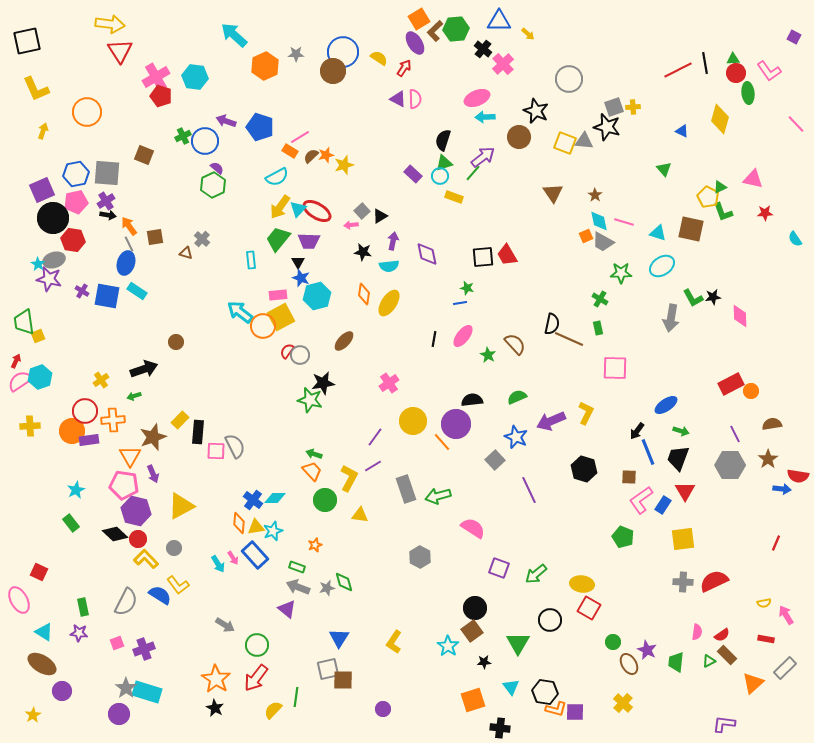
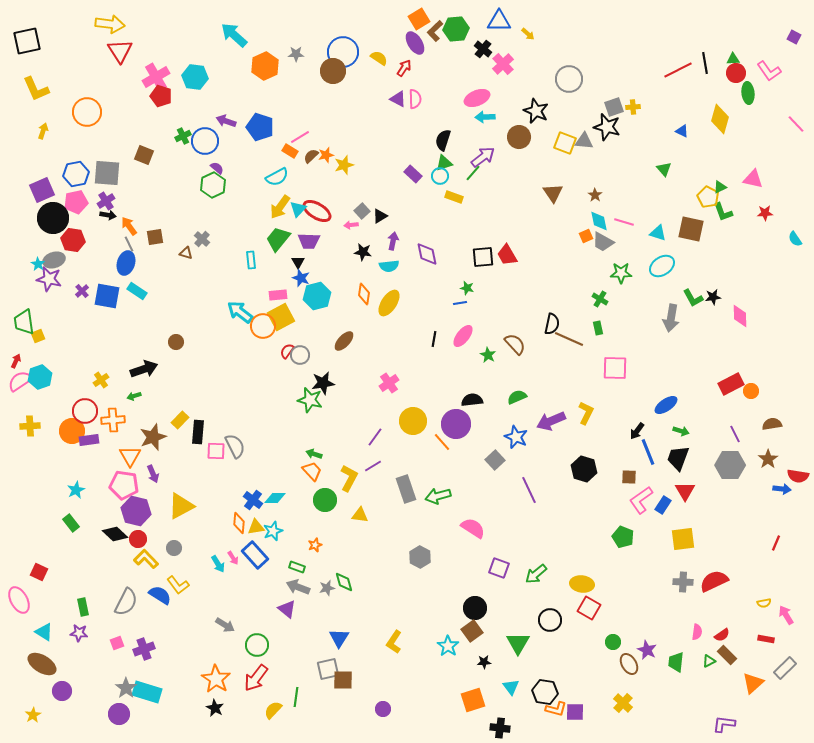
purple cross at (82, 291): rotated 16 degrees clockwise
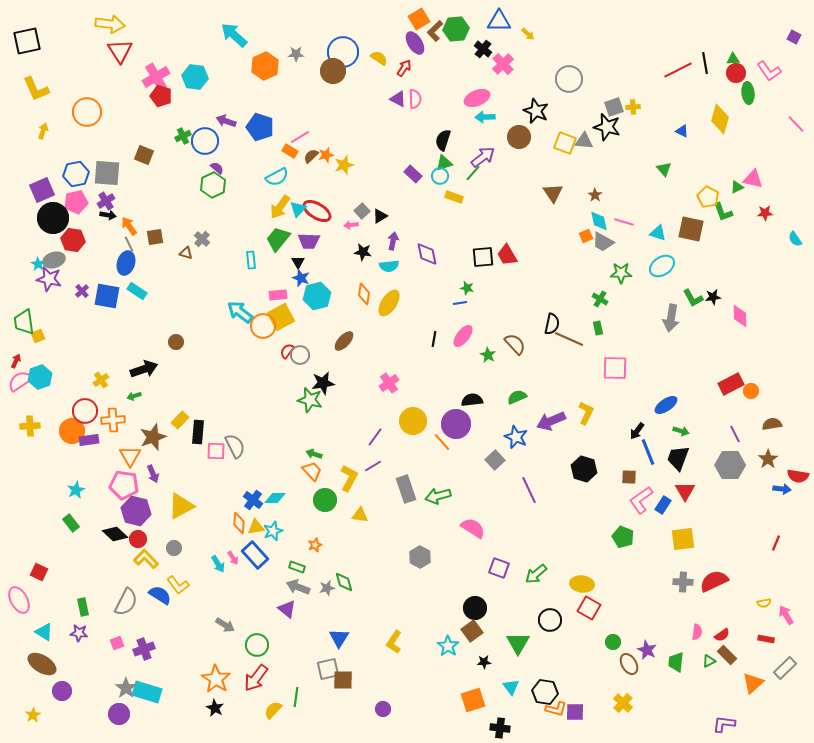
green triangle at (720, 187): moved 17 px right
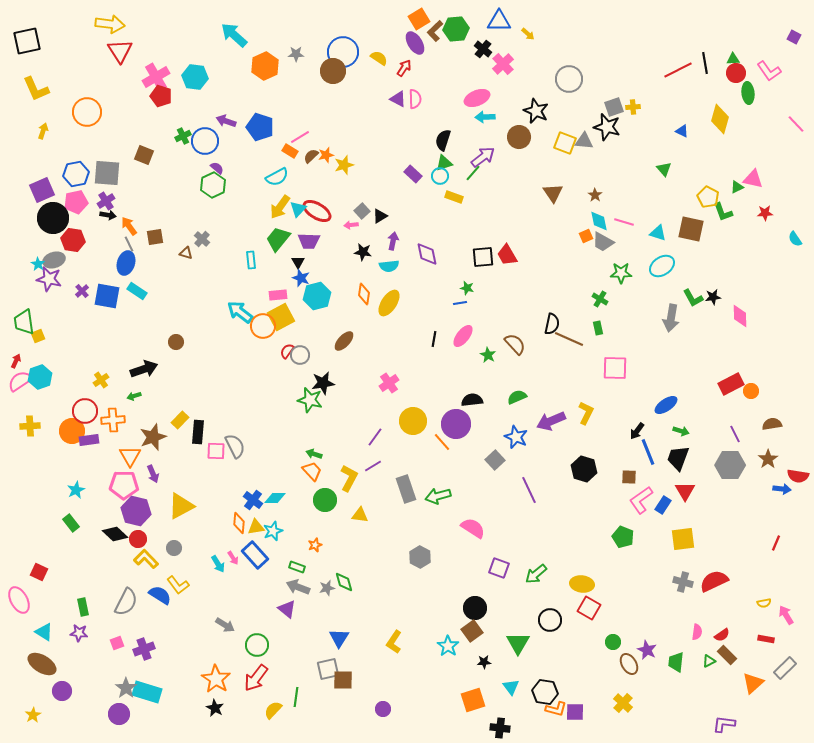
pink pentagon at (124, 485): rotated 8 degrees counterclockwise
gray cross at (683, 582): rotated 12 degrees clockwise
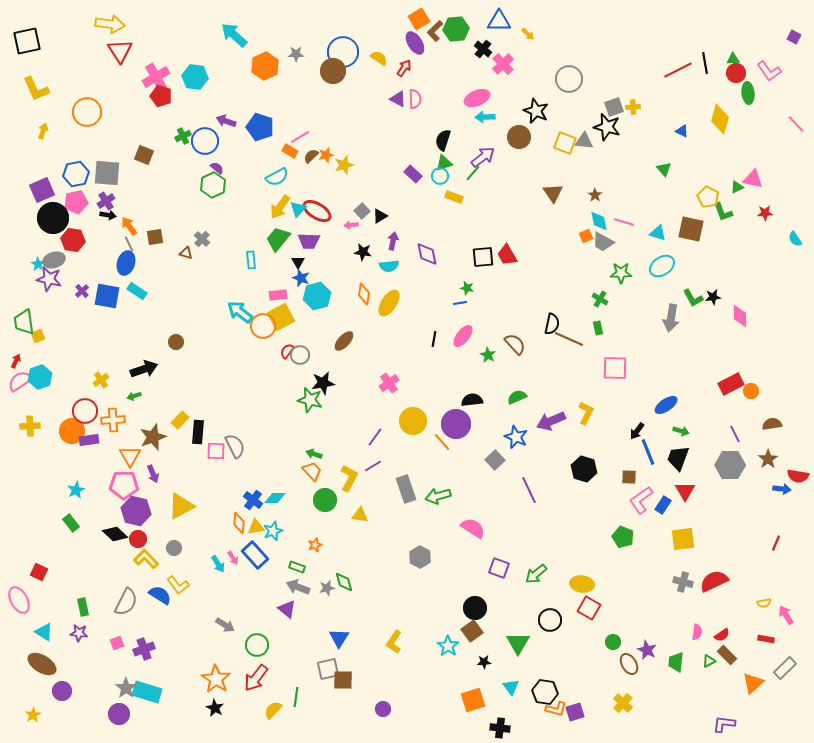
purple square at (575, 712): rotated 18 degrees counterclockwise
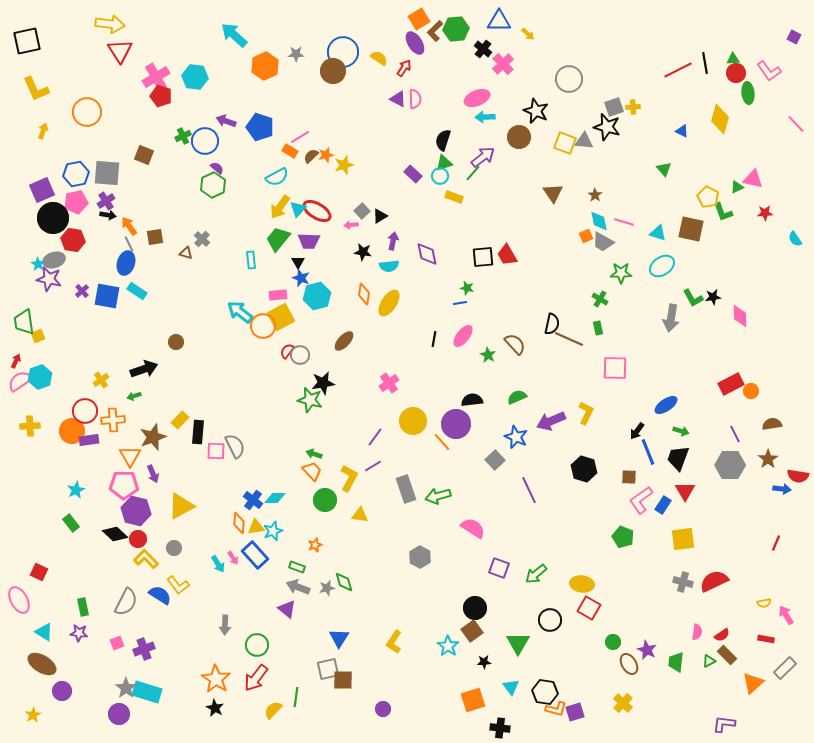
gray arrow at (225, 625): rotated 60 degrees clockwise
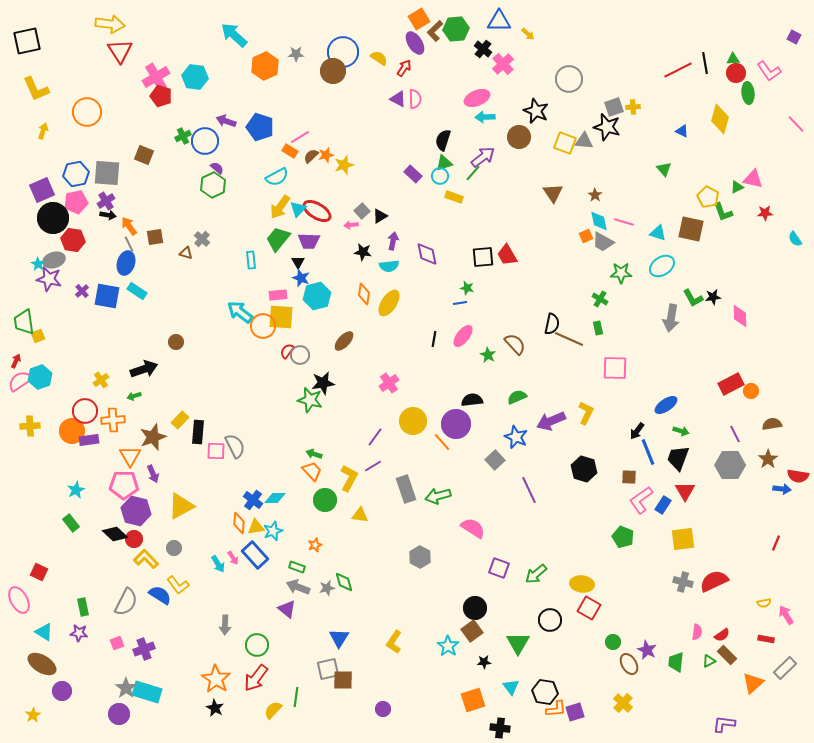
yellow square at (281, 317): rotated 32 degrees clockwise
red circle at (138, 539): moved 4 px left
orange L-shape at (556, 709): rotated 20 degrees counterclockwise
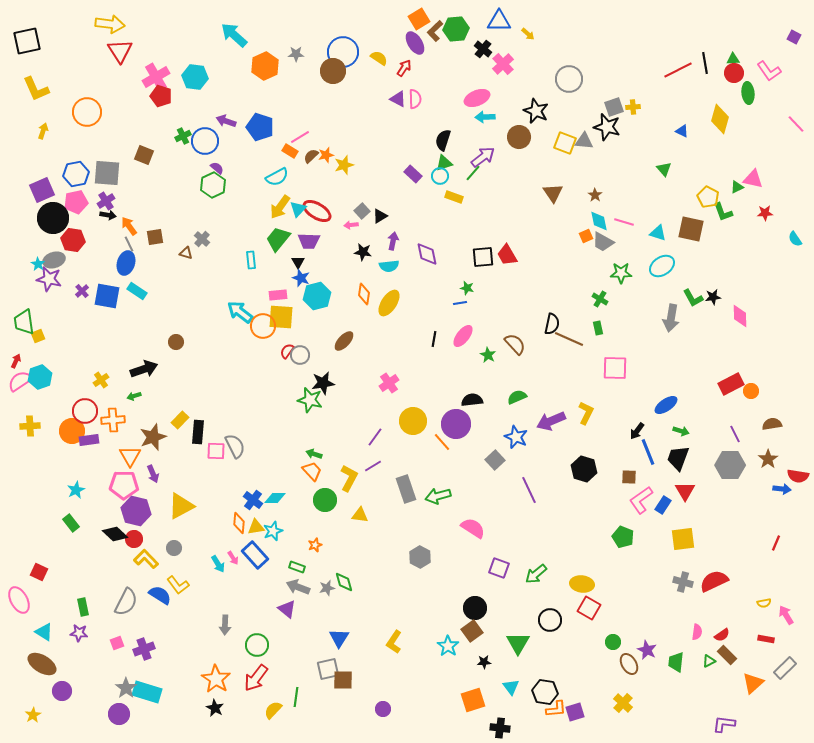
red circle at (736, 73): moved 2 px left
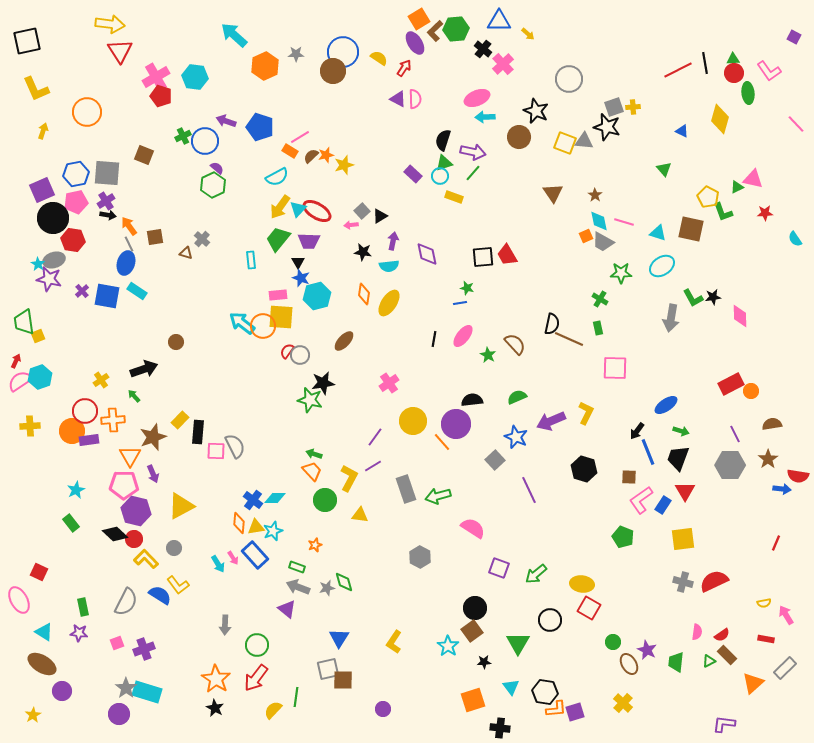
purple arrow at (483, 157): moved 10 px left, 5 px up; rotated 50 degrees clockwise
cyan arrow at (240, 312): moved 2 px right, 11 px down
green arrow at (134, 396): rotated 64 degrees clockwise
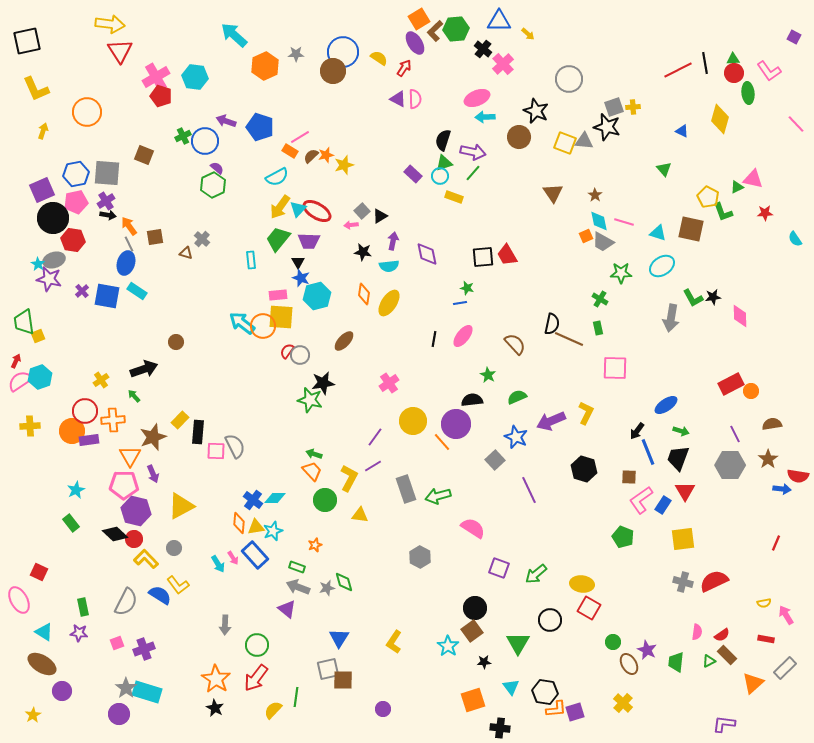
green star at (488, 355): moved 20 px down
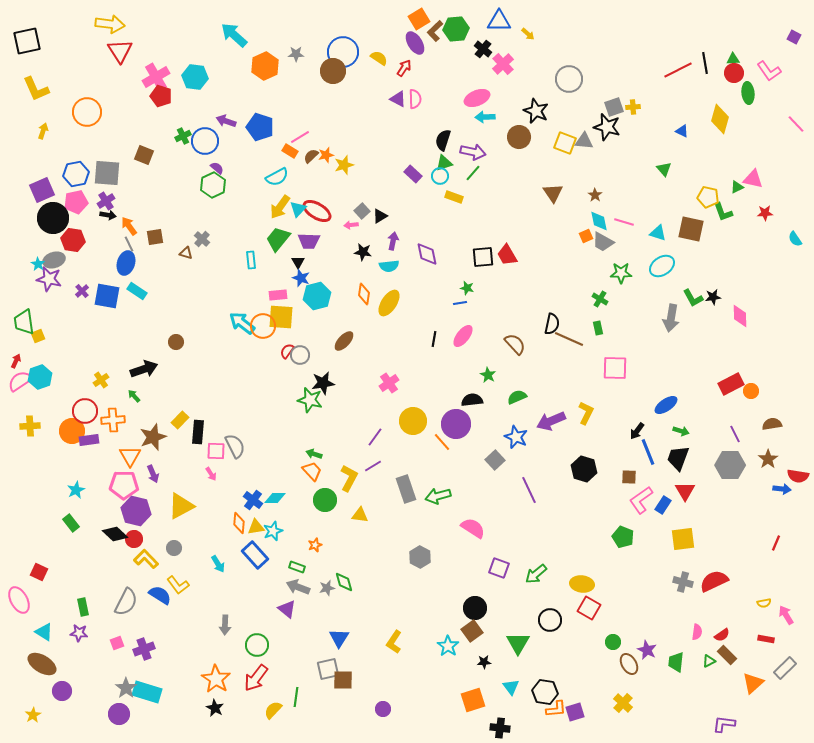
yellow pentagon at (708, 197): rotated 15 degrees counterclockwise
pink arrow at (233, 558): moved 22 px left, 84 px up
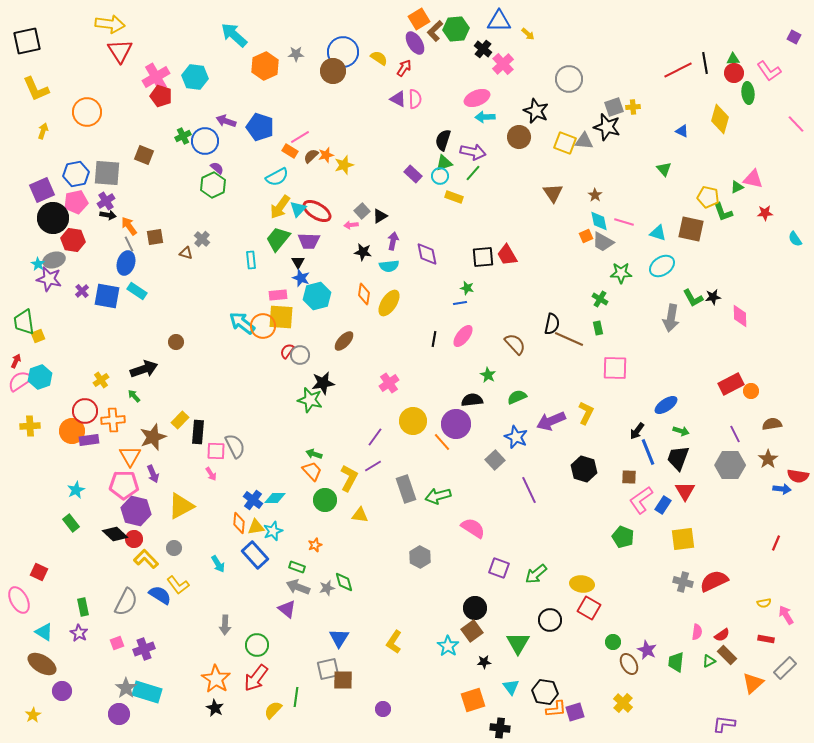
purple star at (79, 633): rotated 24 degrees clockwise
